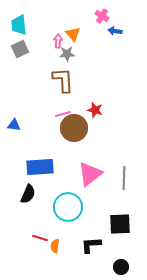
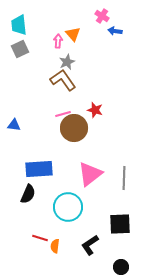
gray star: moved 8 px down; rotated 21 degrees counterclockwise
brown L-shape: rotated 32 degrees counterclockwise
blue rectangle: moved 1 px left, 2 px down
black L-shape: moved 1 px left; rotated 30 degrees counterclockwise
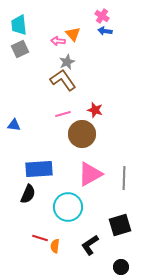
blue arrow: moved 10 px left
pink arrow: rotated 88 degrees counterclockwise
brown circle: moved 8 px right, 6 px down
pink triangle: rotated 8 degrees clockwise
black square: moved 1 px down; rotated 15 degrees counterclockwise
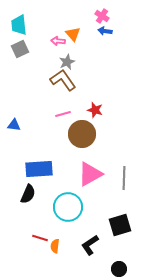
black circle: moved 2 px left, 2 px down
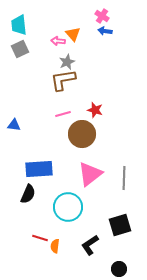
brown L-shape: rotated 64 degrees counterclockwise
pink triangle: rotated 8 degrees counterclockwise
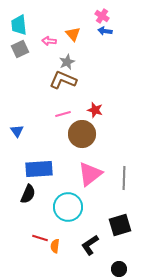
pink arrow: moved 9 px left
brown L-shape: rotated 32 degrees clockwise
blue triangle: moved 3 px right, 6 px down; rotated 48 degrees clockwise
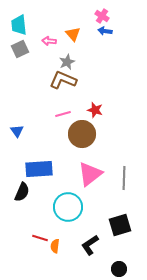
black semicircle: moved 6 px left, 2 px up
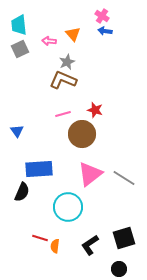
gray line: rotated 60 degrees counterclockwise
black square: moved 4 px right, 13 px down
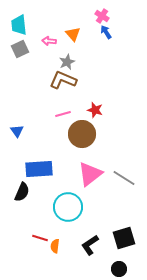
blue arrow: moved 1 px right, 1 px down; rotated 48 degrees clockwise
